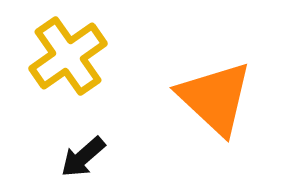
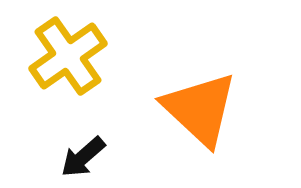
orange triangle: moved 15 px left, 11 px down
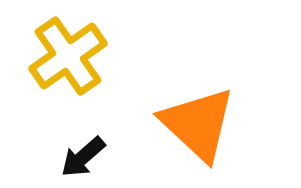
orange triangle: moved 2 px left, 15 px down
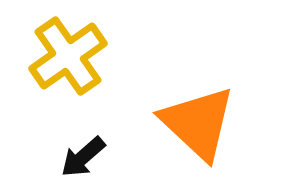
orange triangle: moved 1 px up
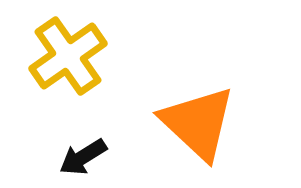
black arrow: rotated 9 degrees clockwise
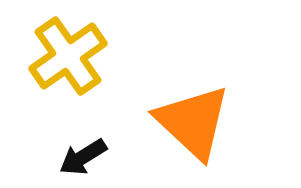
orange triangle: moved 5 px left, 1 px up
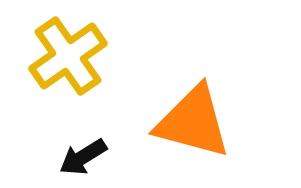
orange triangle: rotated 28 degrees counterclockwise
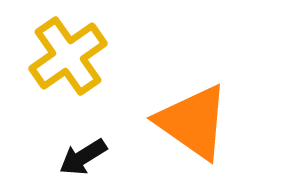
orange triangle: rotated 20 degrees clockwise
